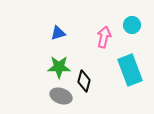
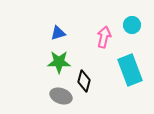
green star: moved 5 px up
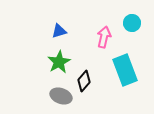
cyan circle: moved 2 px up
blue triangle: moved 1 px right, 2 px up
green star: rotated 30 degrees counterclockwise
cyan rectangle: moved 5 px left
black diamond: rotated 25 degrees clockwise
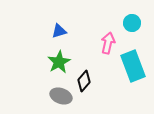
pink arrow: moved 4 px right, 6 px down
cyan rectangle: moved 8 px right, 4 px up
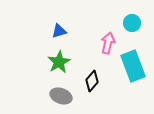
black diamond: moved 8 px right
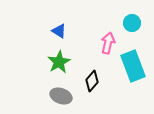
blue triangle: rotated 49 degrees clockwise
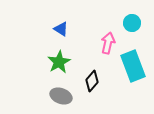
blue triangle: moved 2 px right, 2 px up
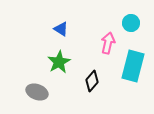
cyan circle: moved 1 px left
cyan rectangle: rotated 36 degrees clockwise
gray ellipse: moved 24 px left, 4 px up
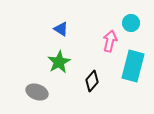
pink arrow: moved 2 px right, 2 px up
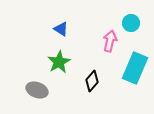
cyan rectangle: moved 2 px right, 2 px down; rotated 8 degrees clockwise
gray ellipse: moved 2 px up
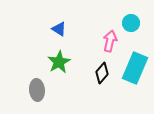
blue triangle: moved 2 px left
black diamond: moved 10 px right, 8 px up
gray ellipse: rotated 65 degrees clockwise
